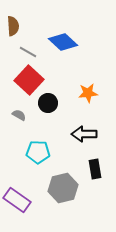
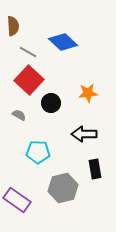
black circle: moved 3 px right
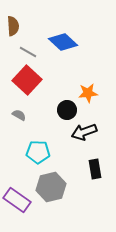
red square: moved 2 px left
black circle: moved 16 px right, 7 px down
black arrow: moved 2 px up; rotated 20 degrees counterclockwise
gray hexagon: moved 12 px left, 1 px up
